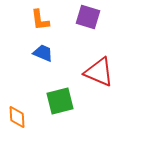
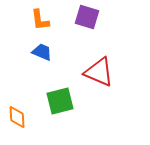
purple square: moved 1 px left
blue trapezoid: moved 1 px left, 1 px up
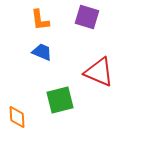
green square: moved 1 px up
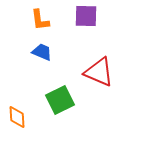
purple square: moved 1 px left, 1 px up; rotated 15 degrees counterclockwise
green square: rotated 12 degrees counterclockwise
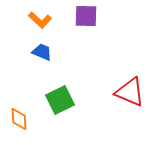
orange L-shape: rotated 40 degrees counterclockwise
red triangle: moved 31 px right, 20 px down
orange diamond: moved 2 px right, 2 px down
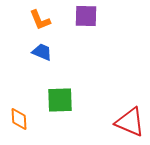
orange L-shape: rotated 25 degrees clockwise
red triangle: moved 30 px down
green square: rotated 24 degrees clockwise
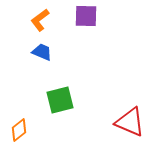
orange L-shape: rotated 75 degrees clockwise
green square: rotated 12 degrees counterclockwise
orange diamond: moved 11 px down; rotated 55 degrees clockwise
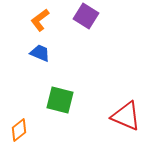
purple square: rotated 30 degrees clockwise
blue trapezoid: moved 2 px left, 1 px down
green square: rotated 28 degrees clockwise
red triangle: moved 4 px left, 6 px up
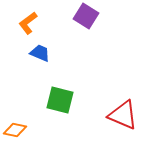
orange L-shape: moved 12 px left, 3 px down
red triangle: moved 3 px left, 1 px up
orange diamond: moved 4 px left; rotated 50 degrees clockwise
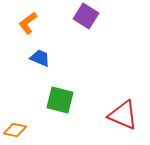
blue trapezoid: moved 5 px down
